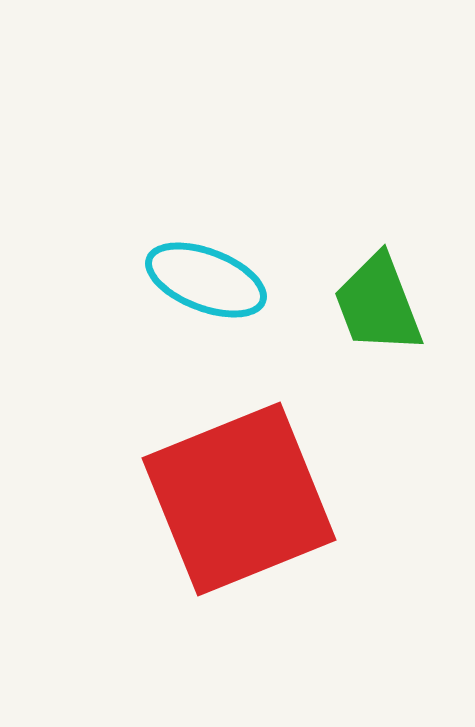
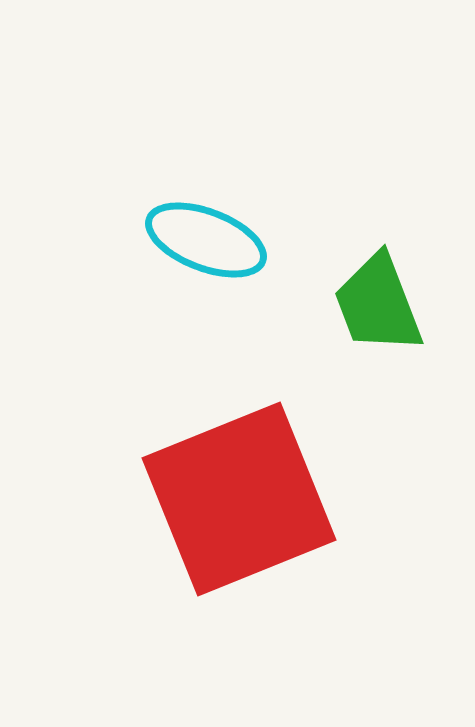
cyan ellipse: moved 40 px up
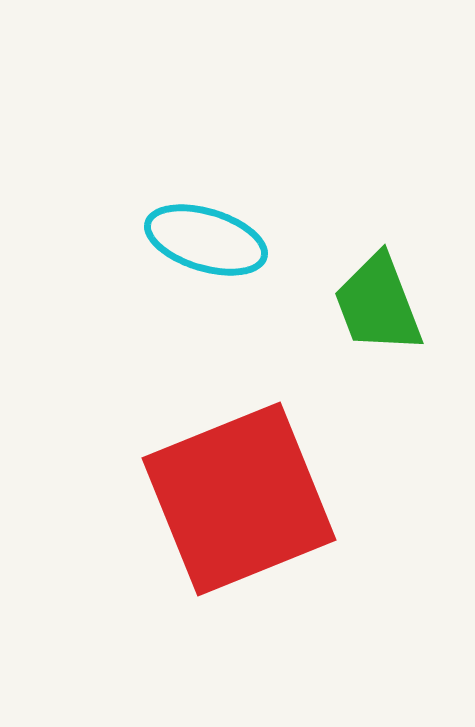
cyan ellipse: rotated 4 degrees counterclockwise
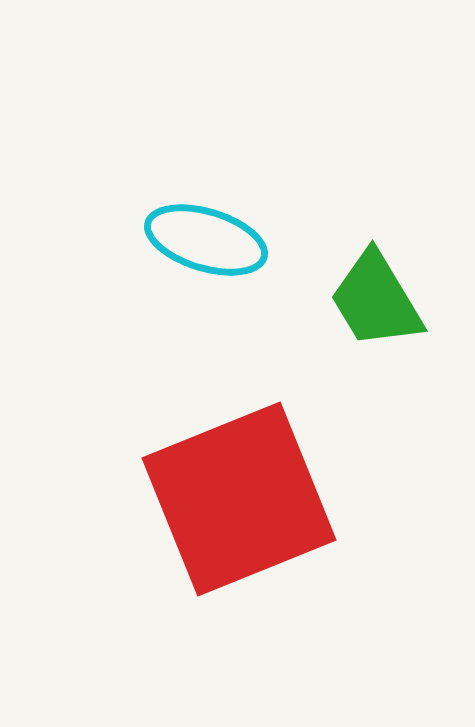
green trapezoid: moved 2 px left, 4 px up; rotated 10 degrees counterclockwise
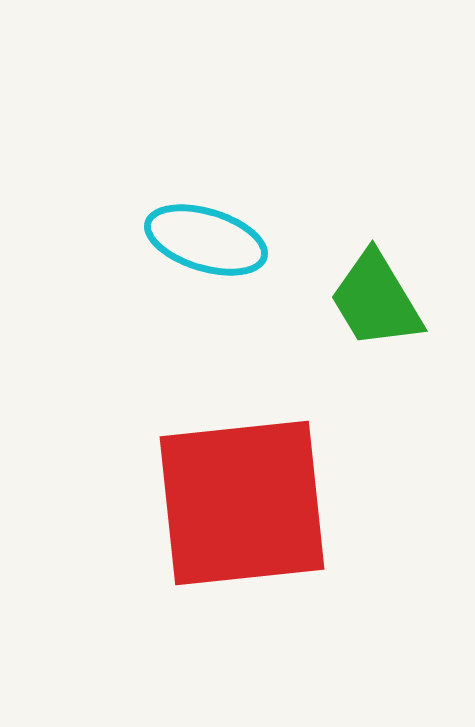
red square: moved 3 px right, 4 px down; rotated 16 degrees clockwise
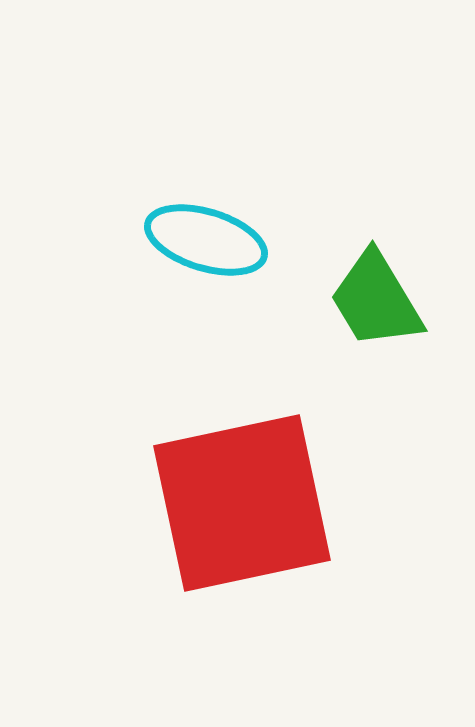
red square: rotated 6 degrees counterclockwise
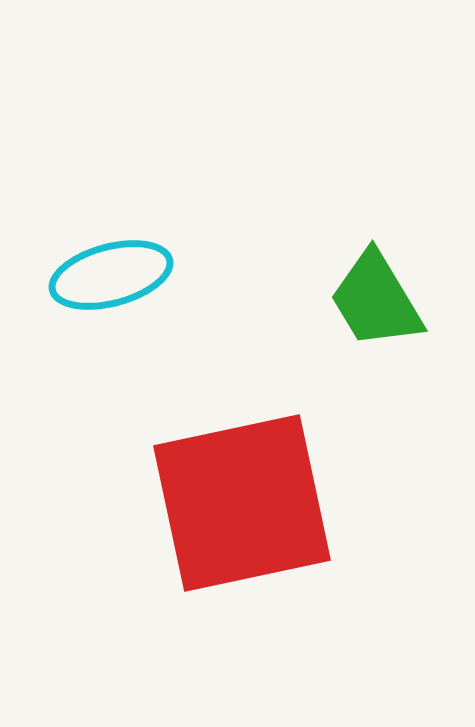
cyan ellipse: moved 95 px left, 35 px down; rotated 32 degrees counterclockwise
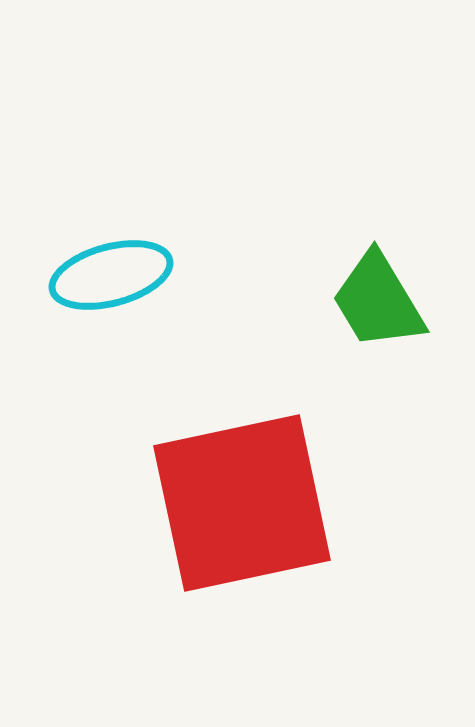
green trapezoid: moved 2 px right, 1 px down
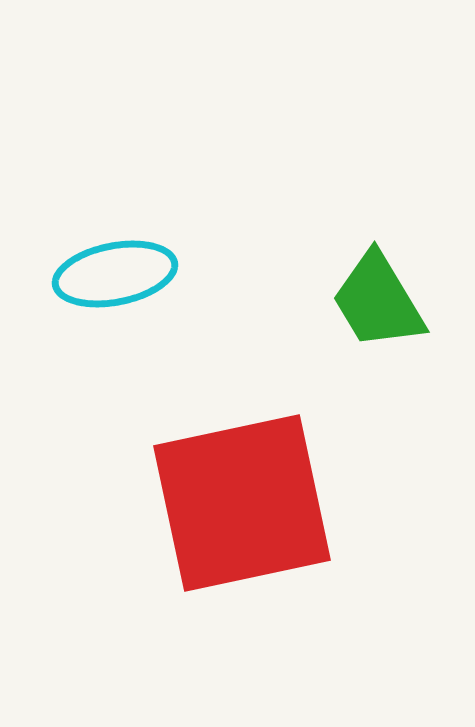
cyan ellipse: moved 4 px right, 1 px up; rotated 4 degrees clockwise
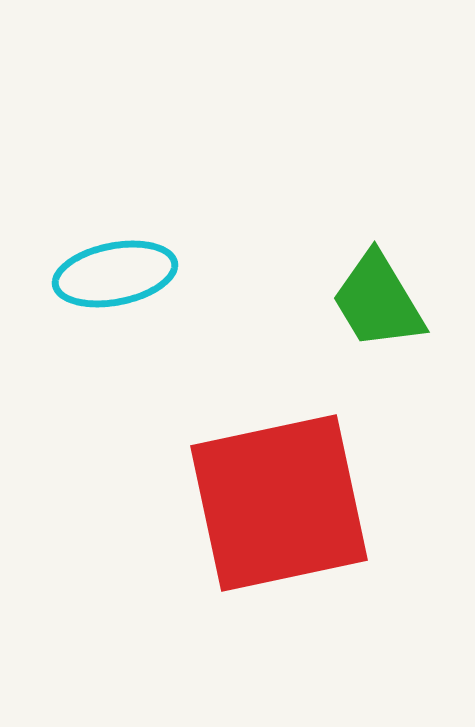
red square: moved 37 px right
